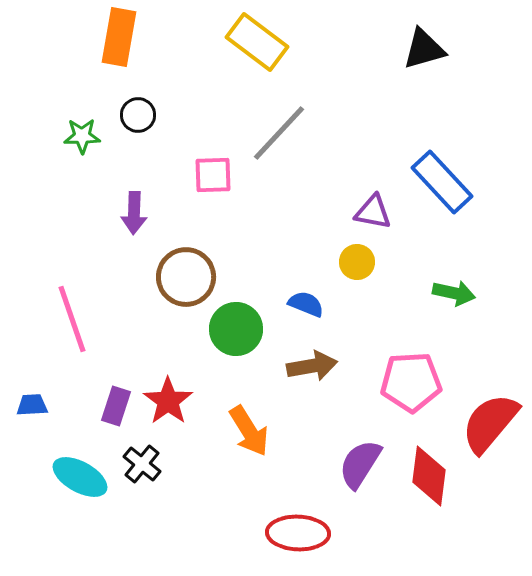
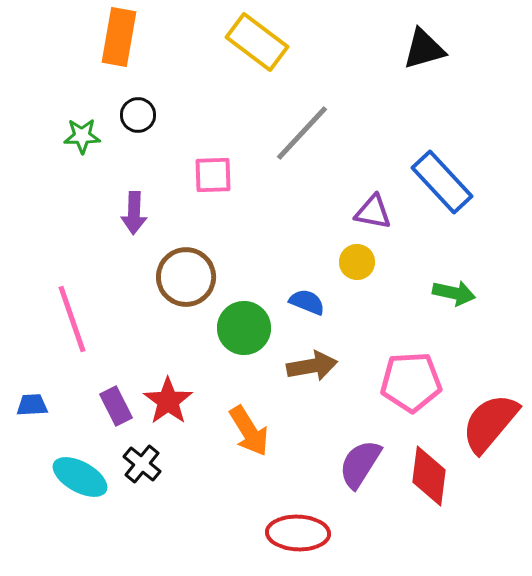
gray line: moved 23 px right
blue semicircle: moved 1 px right, 2 px up
green circle: moved 8 px right, 1 px up
purple rectangle: rotated 45 degrees counterclockwise
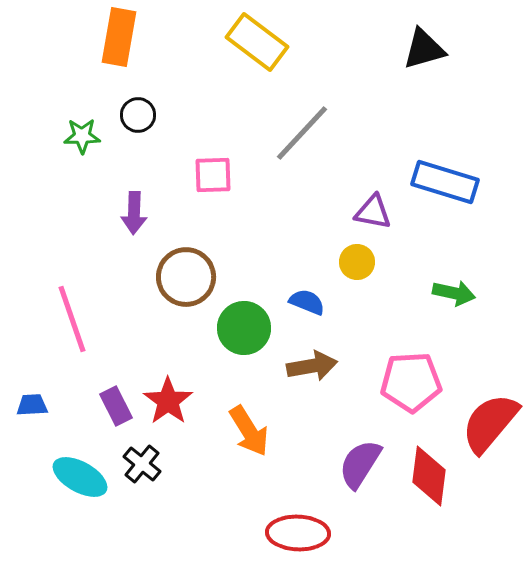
blue rectangle: moved 3 px right; rotated 30 degrees counterclockwise
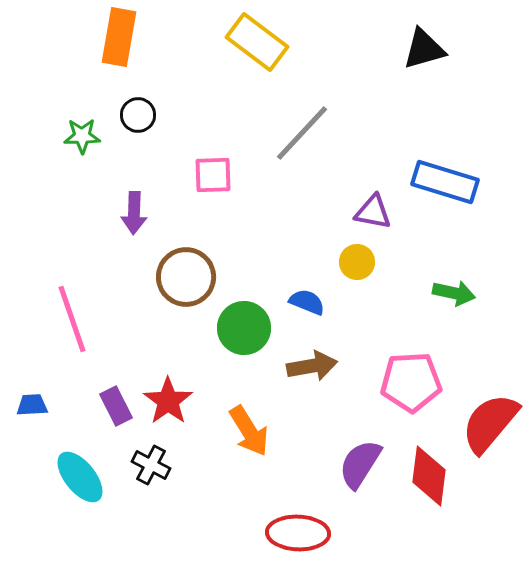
black cross: moved 9 px right, 1 px down; rotated 12 degrees counterclockwise
cyan ellipse: rotated 22 degrees clockwise
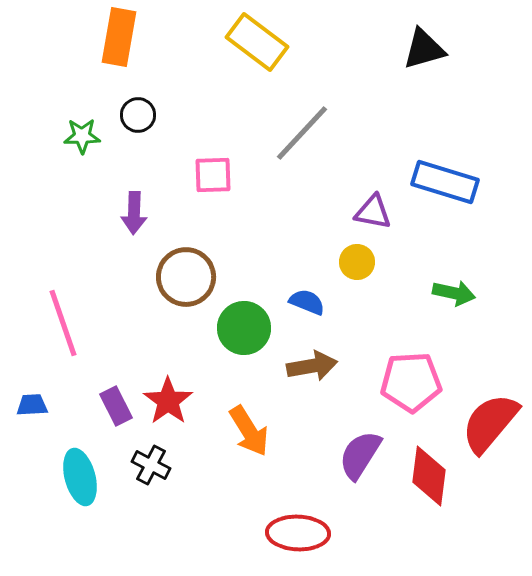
pink line: moved 9 px left, 4 px down
purple semicircle: moved 9 px up
cyan ellipse: rotated 24 degrees clockwise
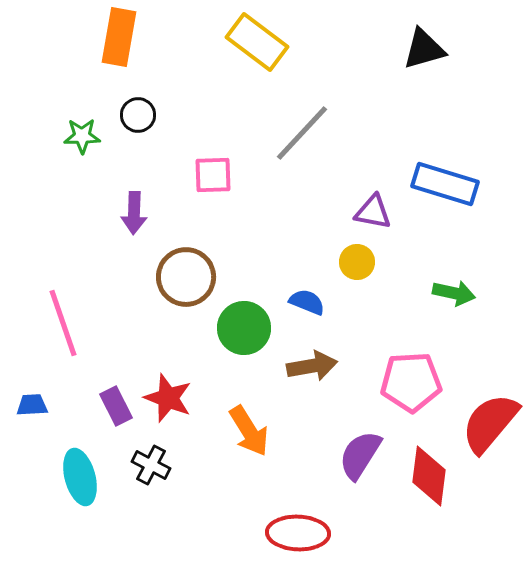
blue rectangle: moved 2 px down
red star: moved 3 px up; rotated 15 degrees counterclockwise
